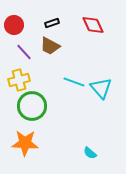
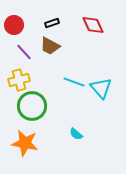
orange star: rotated 8 degrees clockwise
cyan semicircle: moved 14 px left, 19 px up
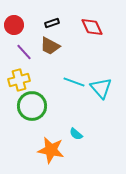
red diamond: moved 1 px left, 2 px down
orange star: moved 26 px right, 7 px down
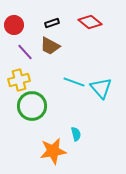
red diamond: moved 2 px left, 5 px up; rotated 25 degrees counterclockwise
purple line: moved 1 px right
cyan semicircle: rotated 144 degrees counterclockwise
orange star: moved 2 px right, 1 px down; rotated 20 degrees counterclockwise
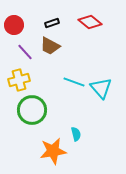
green circle: moved 4 px down
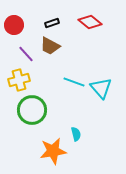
purple line: moved 1 px right, 2 px down
